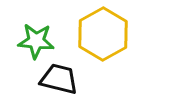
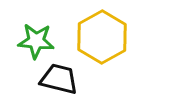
yellow hexagon: moved 1 px left, 3 px down
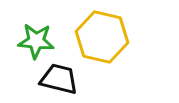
yellow hexagon: rotated 18 degrees counterclockwise
